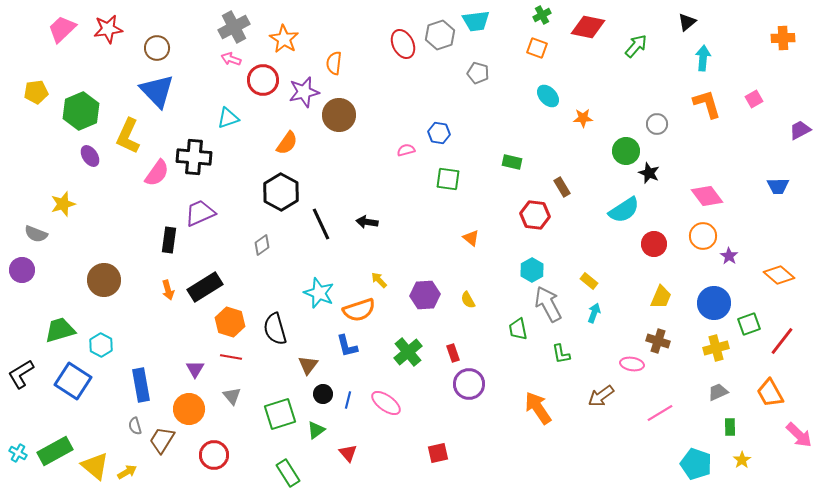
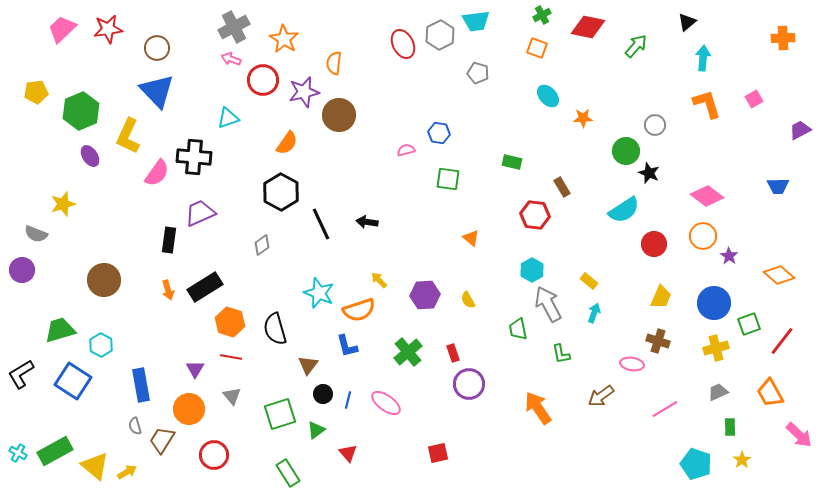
gray hexagon at (440, 35): rotated 8 degrees counterclockwise
gray circle at (657, 124): moved 2 px left, 1 px down
pink diamond at (707, 196): rotated 16 degrees counterclockwise
pink line at (660, 413): moved 5 px right, 4 px up
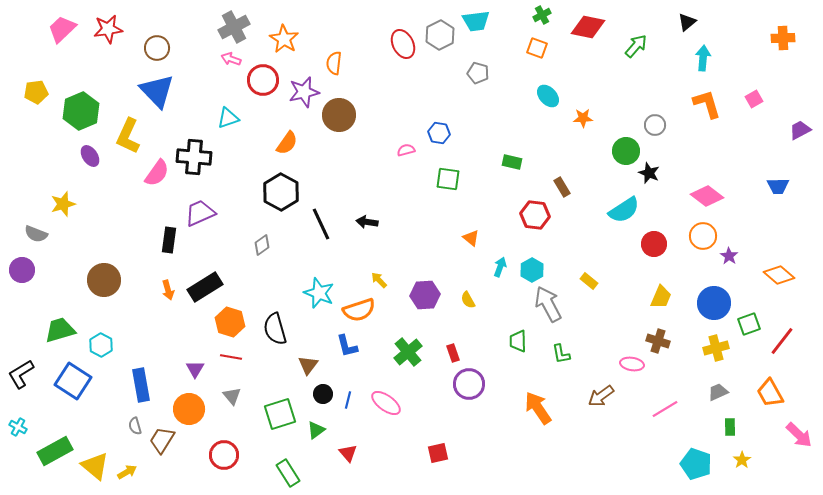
cyan arrow at (594, 313): moved 94 px left, 46 px up
green trapezoid at (518, 329): moved 12 px down; rotated 10 degrees clockwise
cyan cross at (18, 453): moved 26 px up
red circle at (214, 455): moved 10 px right
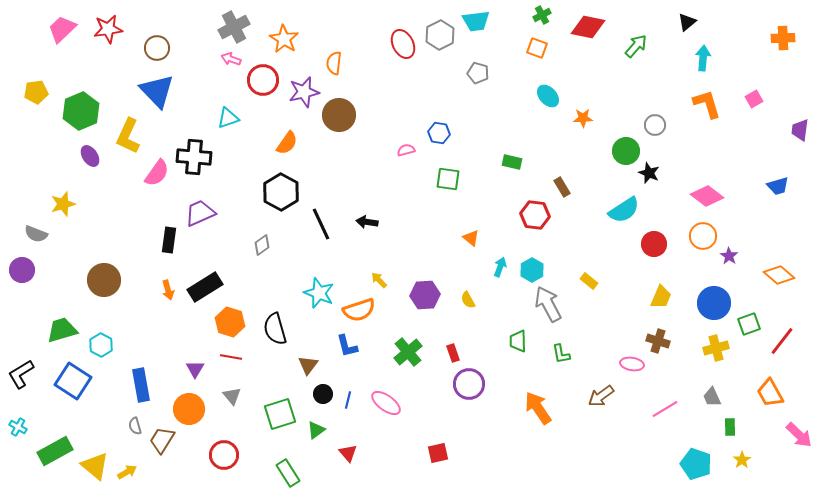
purple trapezoid at (800, 130): rotated 55 degrees counterclockwise
blue trapezoid at (778, 186): rotated 15 degrees counterclockwise
green trapezoid at (60, 330): moved 2 px right
gray trapezoid at (718, 392): moved 6 px left, 5 px down; rotated 90 degrees counterclockwise
